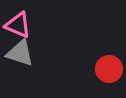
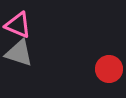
gray triangle: moved 1 px left
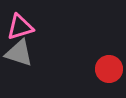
pink triangle: moved 2 px right, 2 px down; rotated 40 degrees counterclockwise
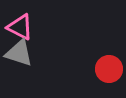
pink triangle: rotated 44 degrees clockwise
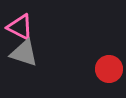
gray triangle: moved 5 px right
